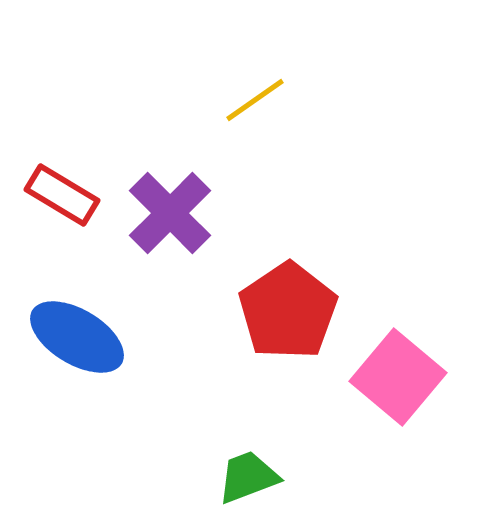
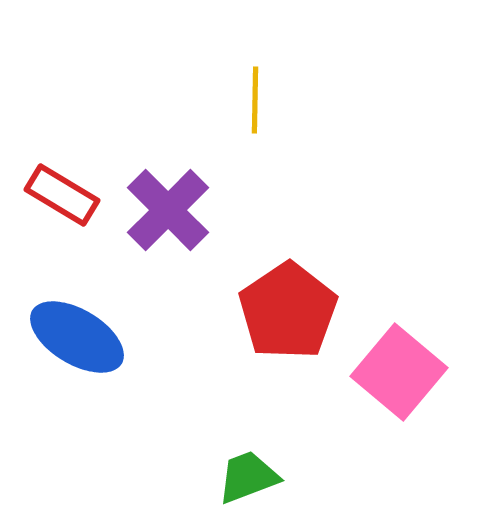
yellow line: rotated 54 degrees counterclockwise
purple cross: moved 2 px left, 3 px up
pink square: moved 1 px right, 5 px up
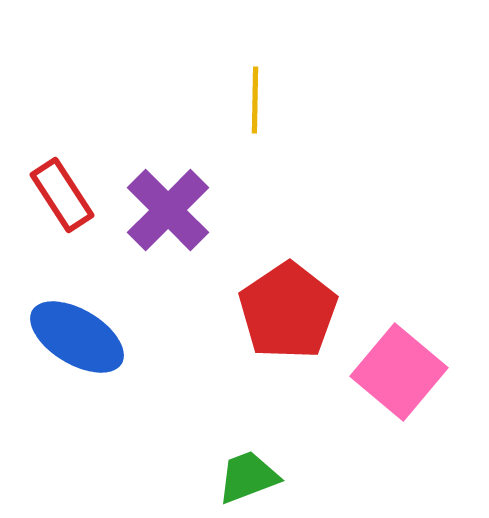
red rectangle: rotated 26 degrees clockwise
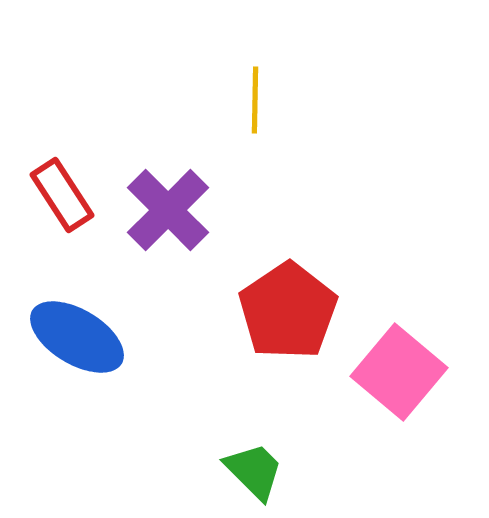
green trapezoid: moved 6 px right, 6 px up; rotated 66 degrees clockwise
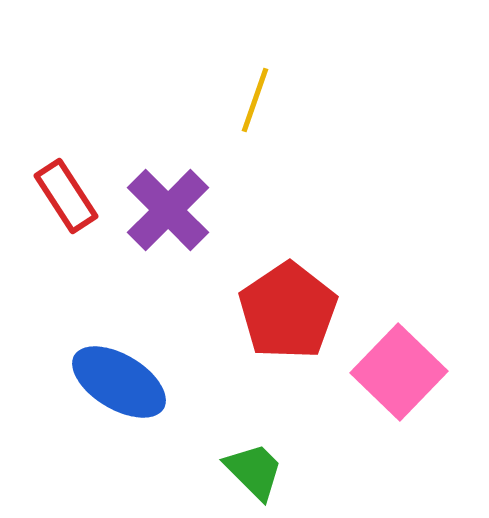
yellow line: rotated 18 degrees clockwise
red rectangle: moved 4 px right, 1 px down
blue ellipse: moved 42 px right, 45 px down
pink square: rotated 4 degrees clockwise
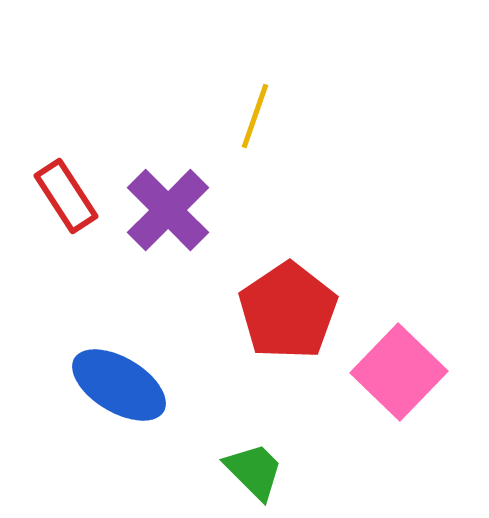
yellow line: moved 16 px down
blue ellipse: moved 3 px down
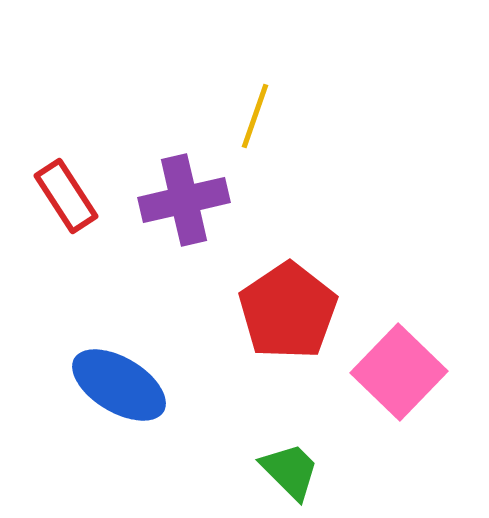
purple cross: moved 16 px right, 10 px up; rotated 32 degrees clockwise
green trapezoid: moved 36 px right
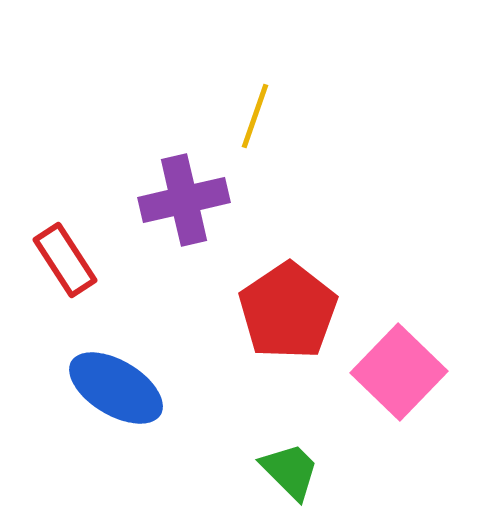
red rectangle: moved 1 px left, 64 px down
blue ellipse: moved 3 px left, 3 px down
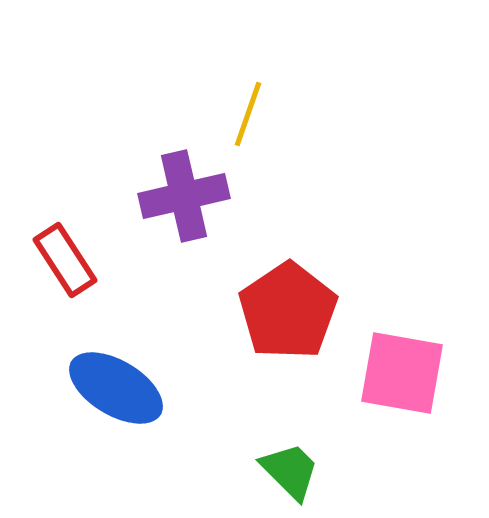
yellow line: moved 7 px left, 2 px up
purple cross: moved 4 px up
pink square: moved 3 px right, 1 px down; rotated 34 degrees counterclockwise
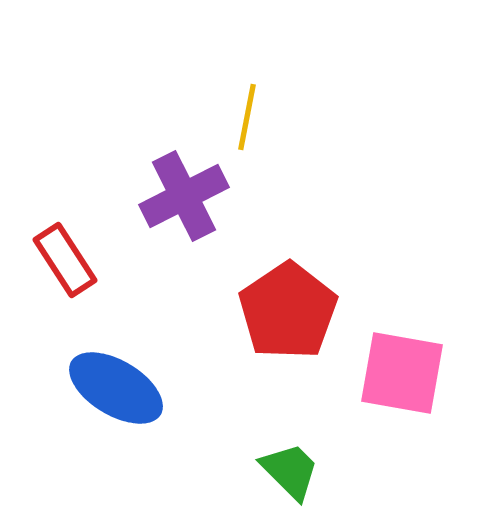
yellow line: moved 1 px left, 3 px down; rotated 8 degrees counterclockwise
purple cross: rotated 14 degrees counterclockwise
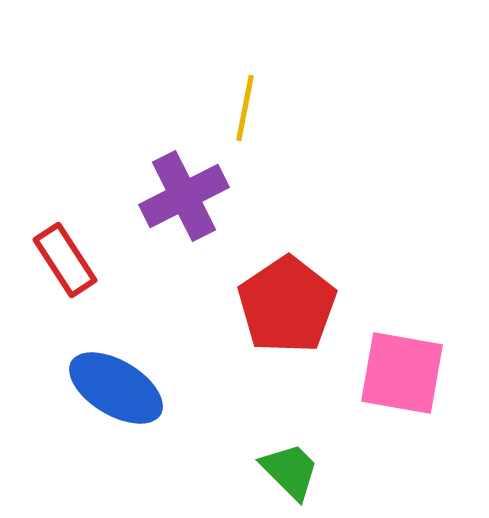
yellow line: moved 2 px left, 9 px up
red pentagon: moved 1 px left, 6 px up
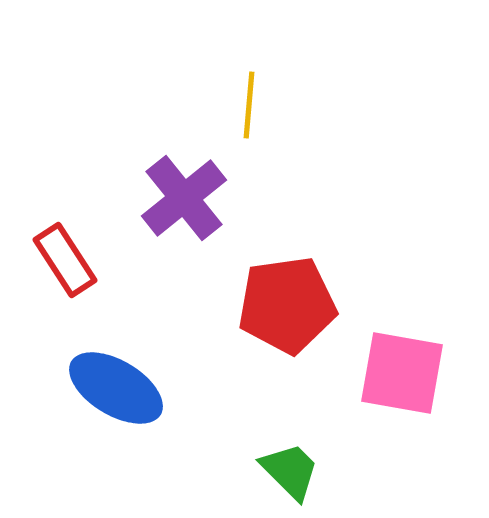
yellow line: moved 4 px right, 3 px up; rotated 6 degrees counterclockwise
purple cross: moved 2 px down; rotated 12 degrees counterclockwise
red pentagon: rotated 26 degrees clockwise
